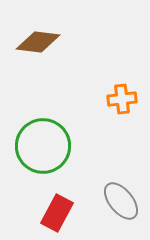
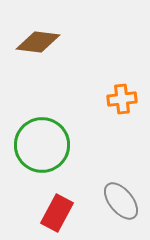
green circle: moved 1 px left, 1 px up
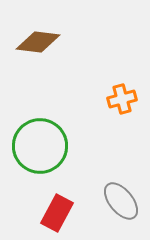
orange cross: rotated 8 degrees counterclockwise
green circle: moved 2 px left, 1 px down
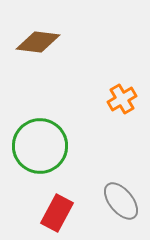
orange cross: rotated 16 degrees counterclockwise
